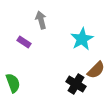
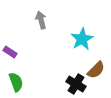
purple rectangle: moved 14 px left, 10 px down
green semicircle: moved 3 px right, 1 px up
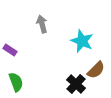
gray arrow: moved 1 px right, 4 px down
cyan star: moved 2 px down; rotated 20 degrees counterclockwise
purple rectangle: moved 2 px up
black cross: rotated 12 degrees clockwise
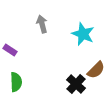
cyan star: moved 1 px right, 7 px up
green semicircle: rotated 18 degrees clockwise
